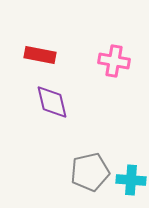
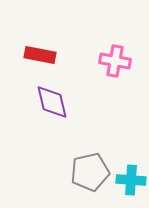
pink cross: moved 1 px right
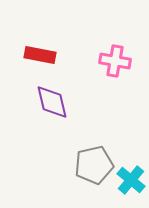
gray pentagon: moved 4 px right, 7 px up
cyan cross: rotated 36 degrees clockwise
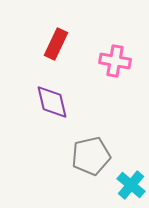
red rectangle: moved 16 px right, 11 px up; rotated 76 degrees counterclockwise
gray pentagon: moved 3 px left, 9 px up
cyan cross: moved 5 px down
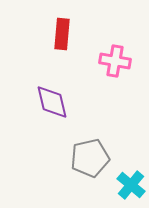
red rectangle: moved 6 px right, 10 px up; rotated 20 degrees counterclockwise
gray pentagon: moved 1 px left, 2 px down
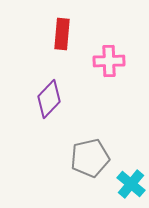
pink cross: moved 6 px left; rotated 12 degrees counterclockwise
purple diamond: moved 3 px left, 3 px up; rotated 57 degrees clockwise
cyan cross: moved 1 px up
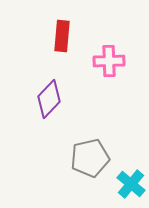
red rectangle: moved 2 px down
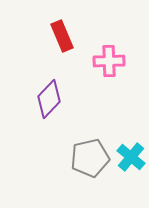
red rectangle: rotated 28 degrees counterclockwise
cyan cross: moved 27 px up
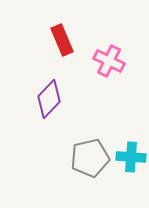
red rectangle: moved 4 px down
pink cross: rotated 28 degrees clockwise
cyan cross: rotated 36 degrees counterclockwise
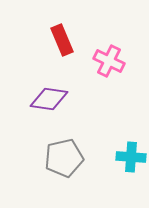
purple diamond: rotated 54 degrees clockwise
gray pentagon: moved 26 px left
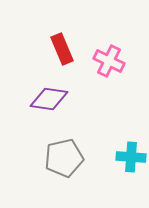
red rectangle: moved 9 px down
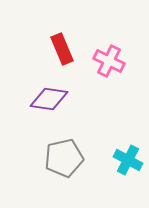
cyan cross: moved 3 px left, 3 px down; rotated 24 degrees clockwise
